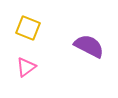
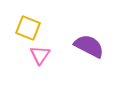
pink triangle: moved 14 px right, 12 px up; rotated 20 degrees counterclockwise
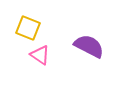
pink triangle: rotated 30 degrees counterclockwise
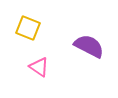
pink triangle: moved 1 px left, 12 px down
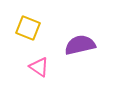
purple semicircle: moved 9 px left, 1 px up; rotated 40 degrees counterclockwise
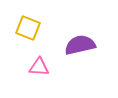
pink triangle: rotated 30 degrees counterclockwise
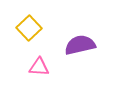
yellow square: moved 1 px right; rotated 25 degrees clockwise
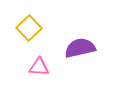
purple semicircle: moved 3 px down
